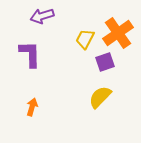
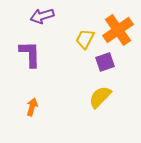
orange cross: moved 3 px up
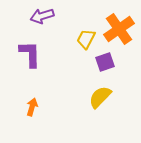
orange cross: moved 1 px right, 1 px up
yellow trapezoid: moved 1 px right
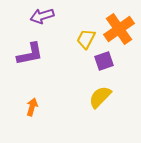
purple L-shape: rotated 80 degrees clockwise
purple square: moved 1 px left, 1 px up
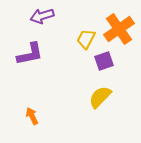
orange arrow: moved 9 px down; rotated 42 degrees counterclockwise
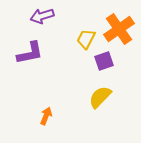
purple L-shape: moved 1 px up
orange arrow: moved 14 px right; rotated 48 degrees clockwise
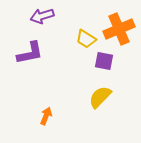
orange cross: rotated 12 degrees clockwise
yellow trapezoid: rotated 85 degrees counterclockwise
purple square: rotated 30 degrees clockwise
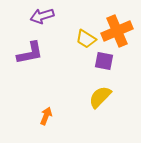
orange cross: moved 2 px left, 2 px down
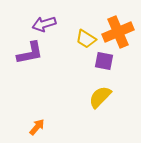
purple arrow: moved 2 px right, 8 px down
orange cross: moved 1 px right, 1 px down
orange arrow: moved 9 px left, 11 px down; rotated 18 degrees clockwise
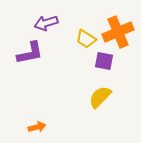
purple arrow: moved 2 px right, 1 px up
orange arrow: rotated 36 degrees clockwise
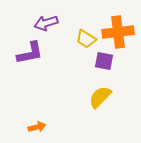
orange cross: rotated 16 degrees clockwise
